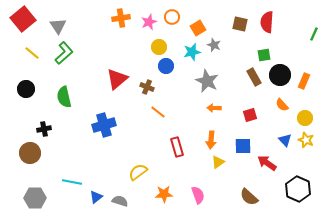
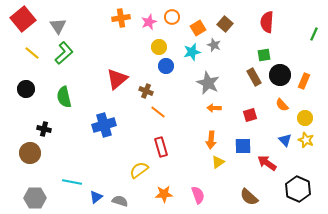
brown square at (240, 24): moved 15 px left; rotated 28 degrees clockwise
gray star at (207, 81): moved 1 px right, 2 px down
brown cross at (147, 87): moved 1 px left, 4 px down
black cross at (44, 129): rotated 24 degrees clockwise
red rectangle at (177, 147): moved 16 px left
yellow semicircle at (138, 172): moved 1 px right, 2 px up
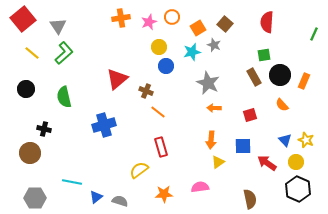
yellow circle at (305, 118): moved 9 px left, 44 px down
pink semicircle at (198, 195): moved 2 px right, 8 px up; rotated 78 degrees counterclockwise
brown semicircle at (249, 197): moved 1 px right, 2 px down; rotated 144 degrees counterclockwise
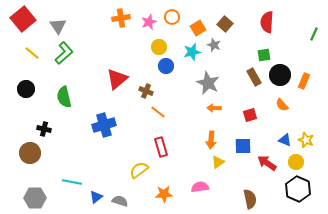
blue triangle at (285, 140): rotated 24 degrees counterclockwise
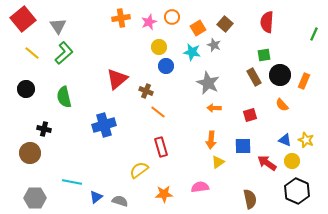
cyan star at (192, 52): rotated 24 degrees clockwise
yellow circle at (296, 162): moved 4 px left, 1 px up
black hexagon at (298, 189): moved 1 px left, 2 px down
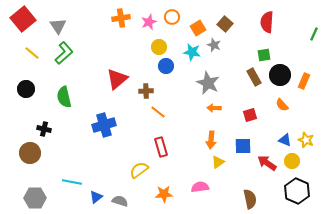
brown cross at (146, 91): rotated 24 degrees counterclockwise
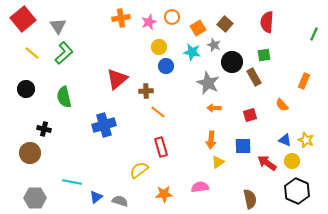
black circle at (280, 75): moved 48 px left, 13 px up
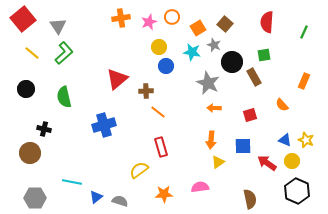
green line at (314, 34): moved 10 px left, 2 px up
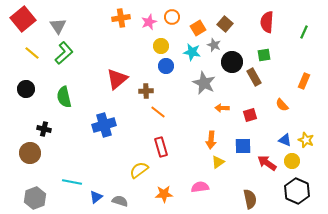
yellow circle at (159, 47): moved 2 px right, 1 px up
gray star at (208, 83): moved 4 px left
orange arrow at (214, 108): moved 8 px right
gray hexagon at (35, 198): rotated 20 degrees counterclockwise
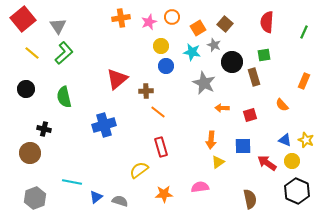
brown rectangle at (254, 77): rotated 12 degrees clockwise
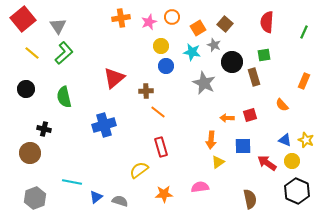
red triangle at (117, 79): moved 3 px left, 1 px up
orange arrow at (222, 108): moved 5 px right, 10 px down
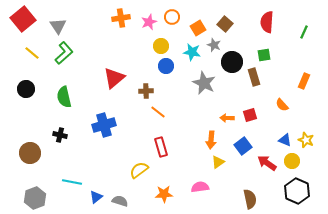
black cross at (44, 129): moved 16 px right, 6 px down
blue square at (243, 146): rotated 36 degrees counterclockwise
